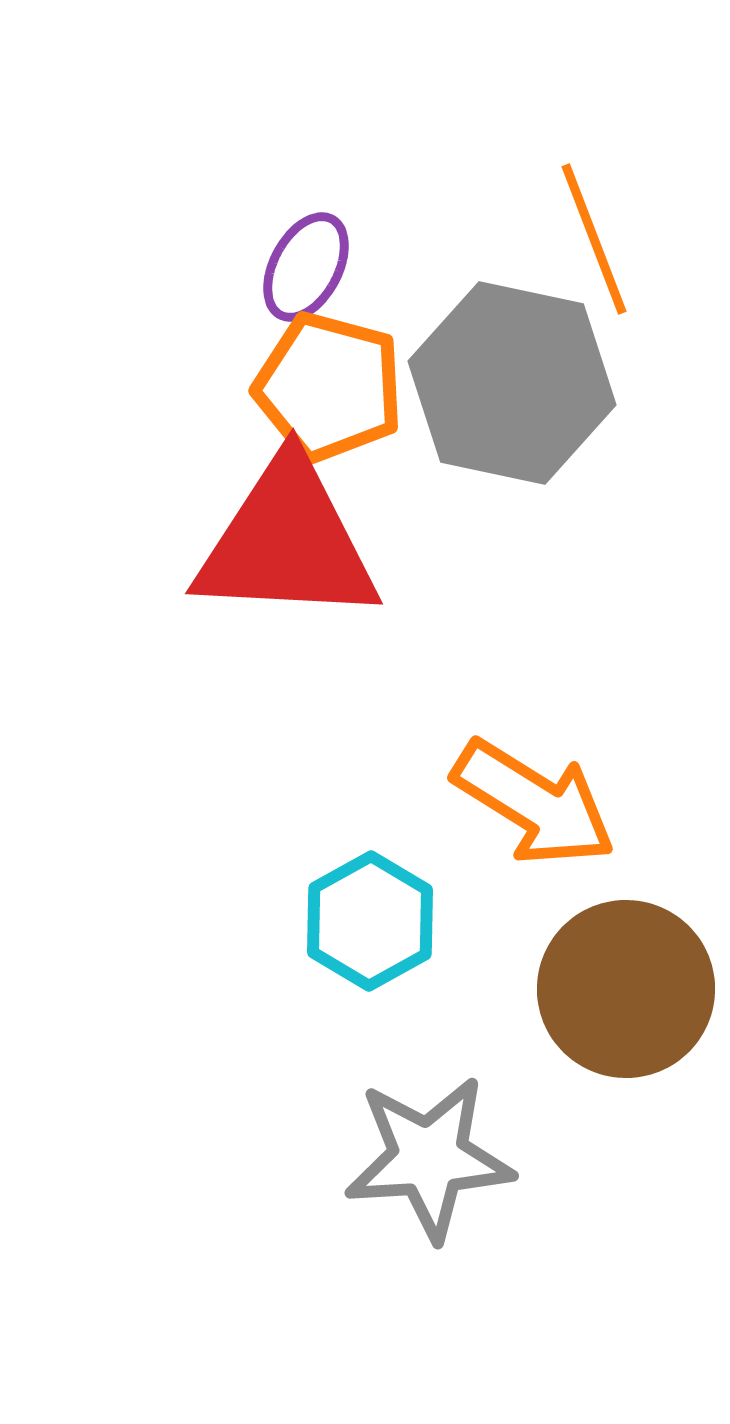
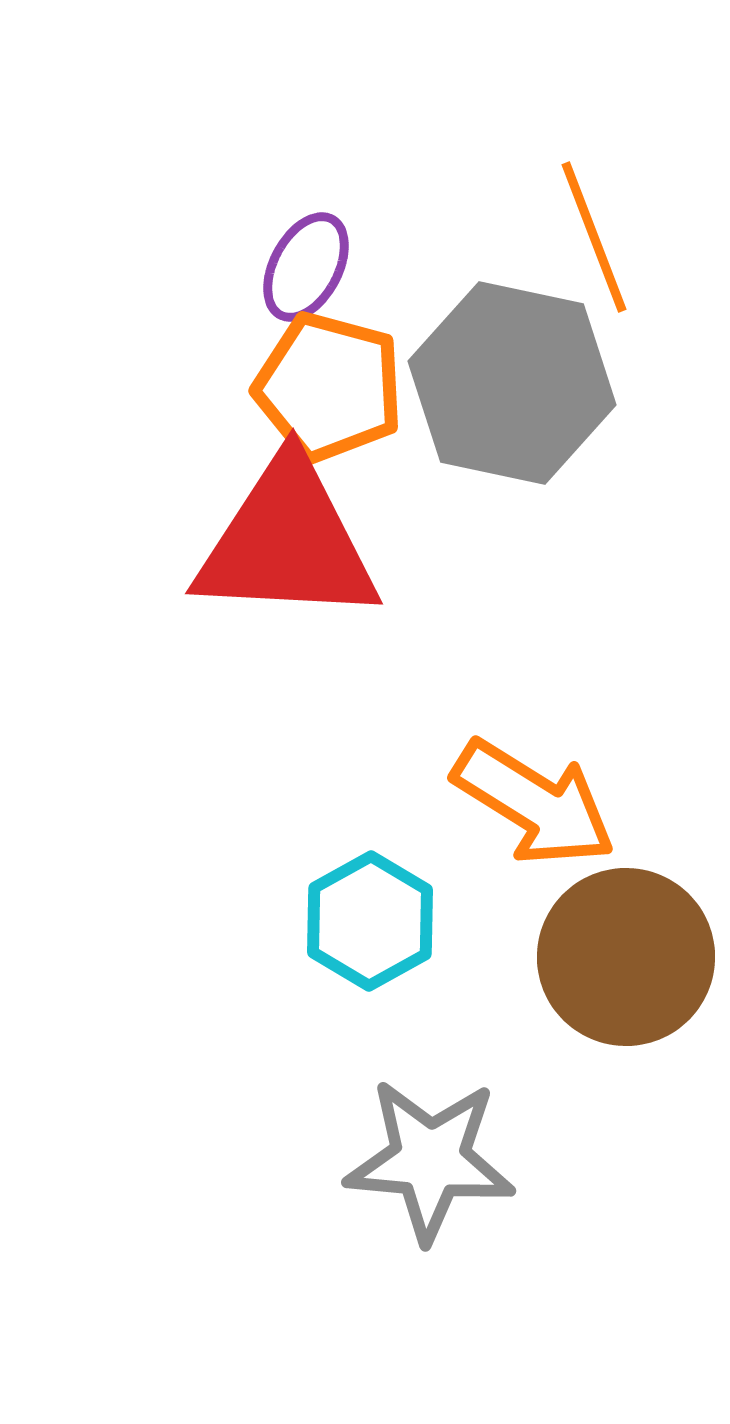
orange line: moved 2 px up
brown circle: moved 32 px up
gray star: moved 1 px right, 2 px down; rotated 9 degrees clockwise
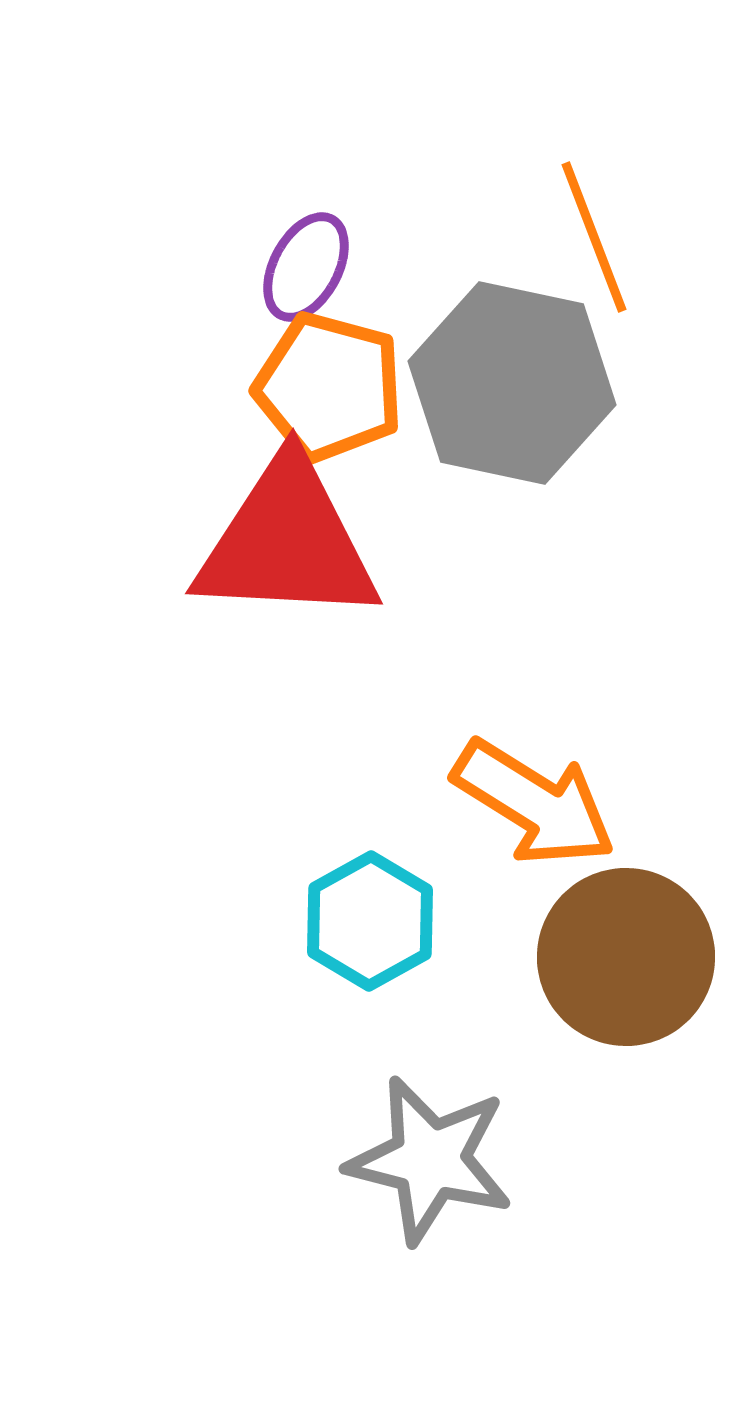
gray star: rotated 9 degrees clockwise
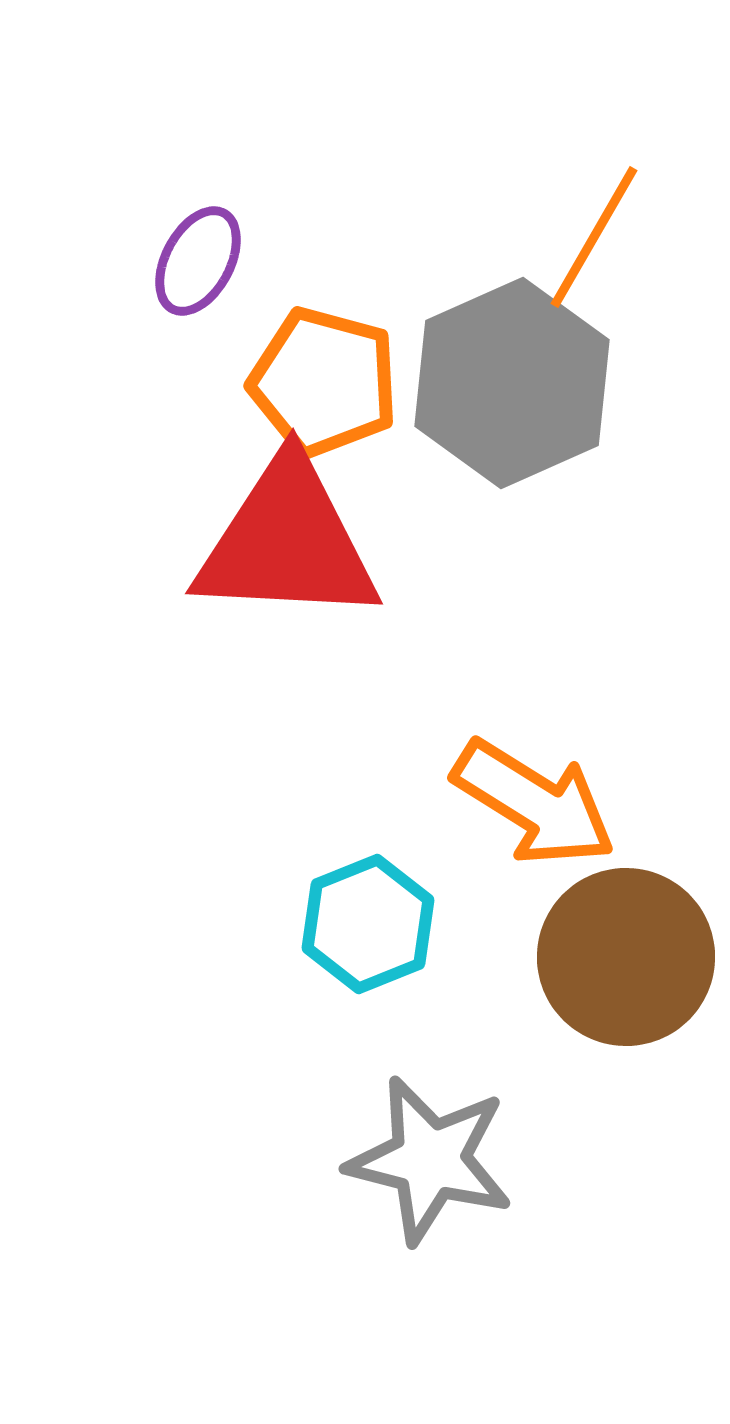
orange line: rotated 51 degrees clockwise
purple ellipse: moved 108 px left, 6 px up
gray hexagon: rotated 24 degrees clockwise
orange pentagon: moved 5 px left, 5 px up
cyan hexagon: moved 2 px left, 3 px down; rotated 7 degrees clockwise
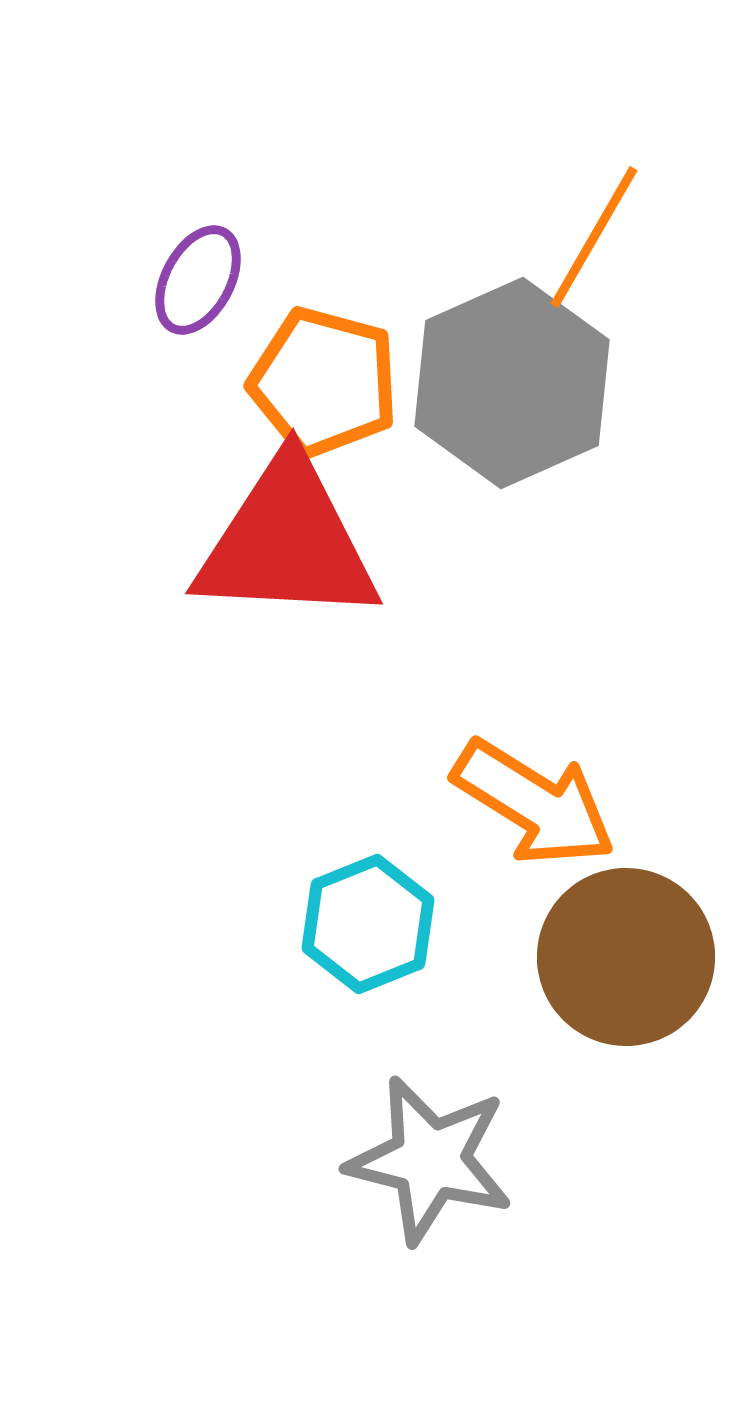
purple ellipse: moved 19 px down
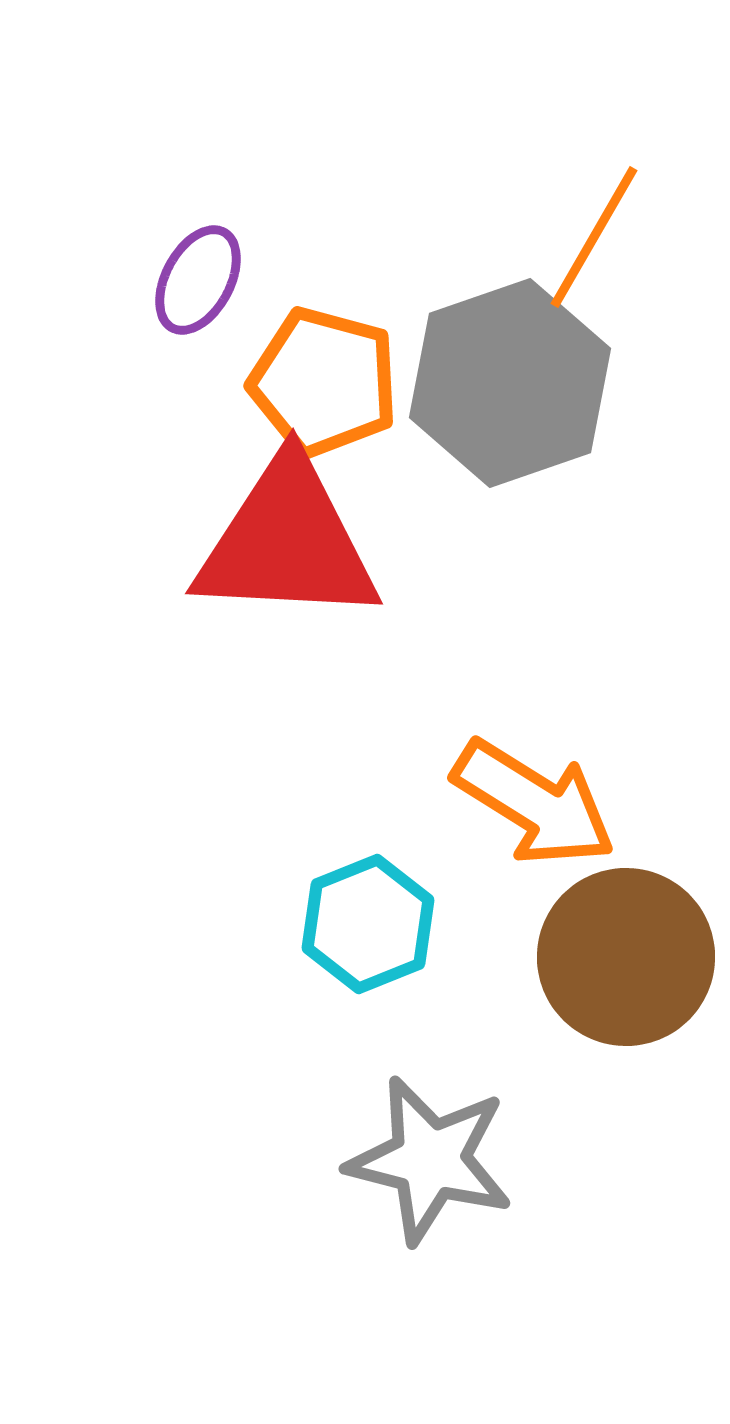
gray hexagon: moved 2 px left; rotated 5 degrees clockwise
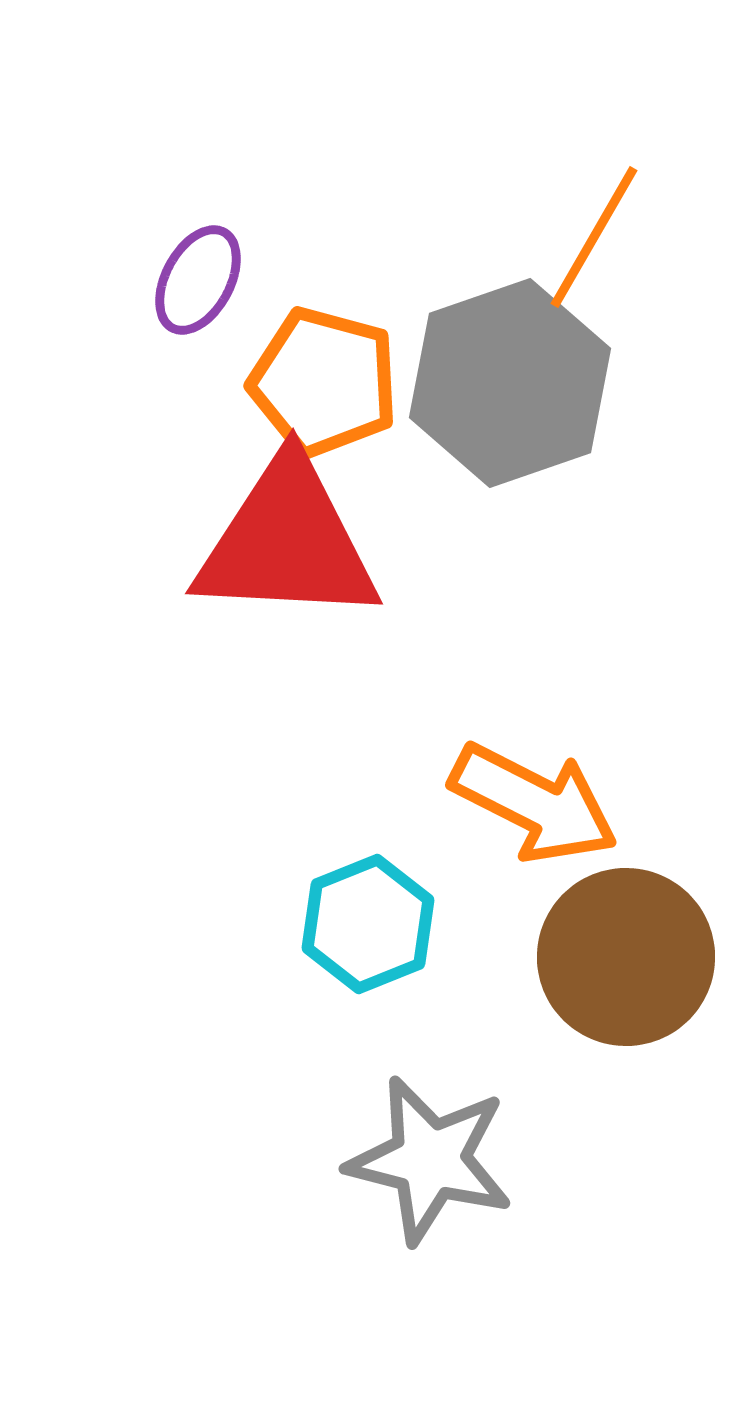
orange arrow: rotated 5 degrees counterclockwise
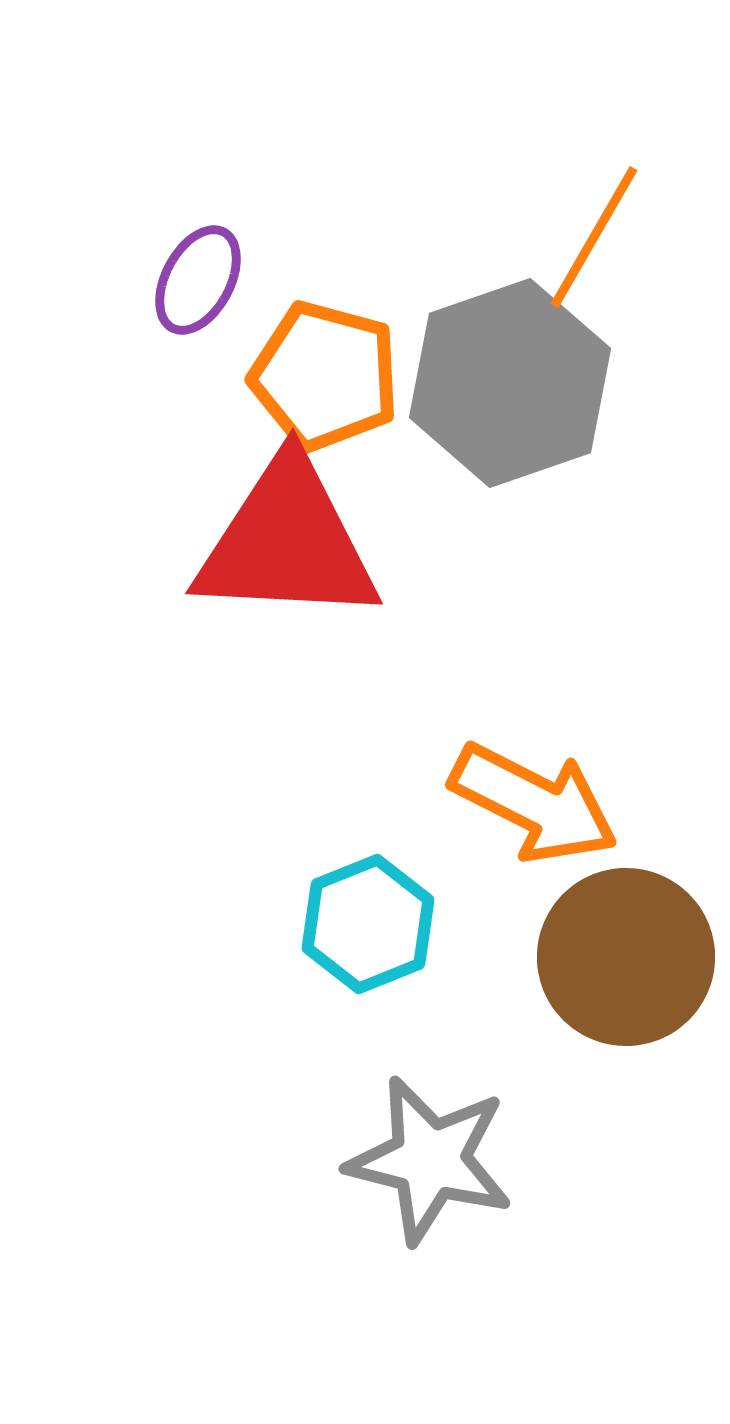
orange pentagon: moved 1 px right, 6 px up
